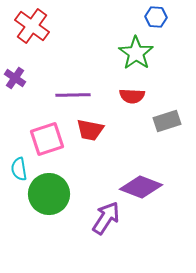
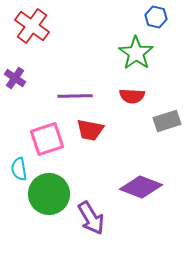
blue hexagon: rotated 10 degrees clockwise
purple line: moved 2 px right, 1 px down
purple arrow: moved 15 px left; rotated 116 degrees clockwise
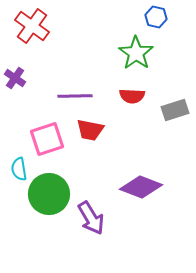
gray rectangle: moved 8 px right, 11 px up
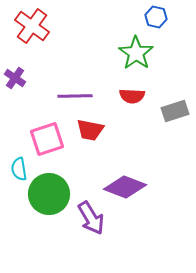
gray rectangle: moved 1 px down
purple diamond: moved 16 px left
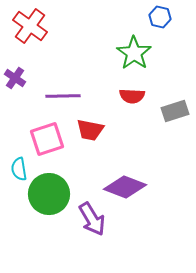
blue hexagon: moved 4 px right
red cross: moved 2 px left
green star: moved 2 px left
purple line: moved 12 px left
purple arrow: moved 1 px right, 1 px down
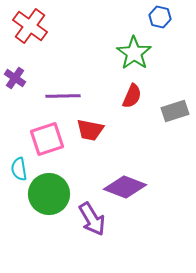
red semicircle: rotated 70 degrees counterclockwise
